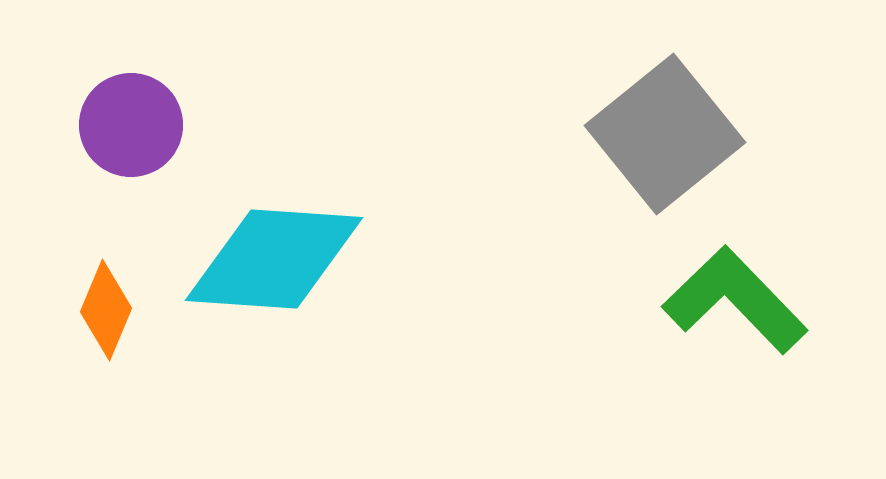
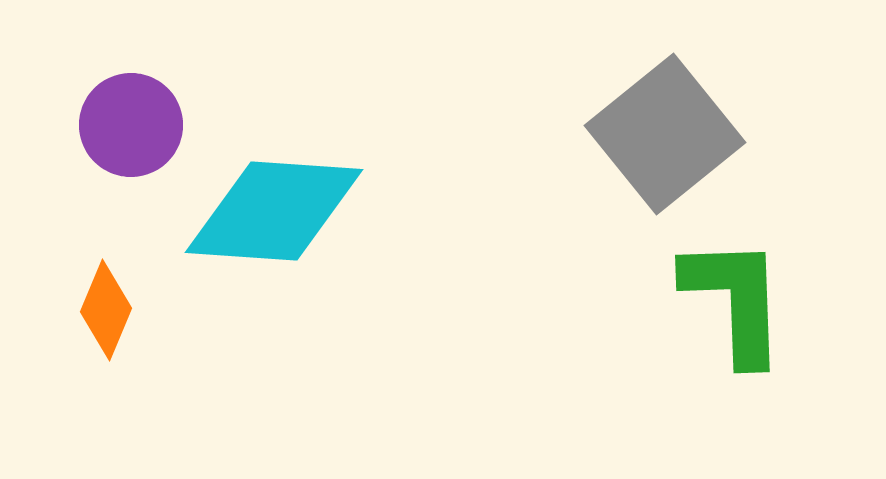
cyan diamond: moved 48 px up
green L-shape: rotated 42 degrees clockwise
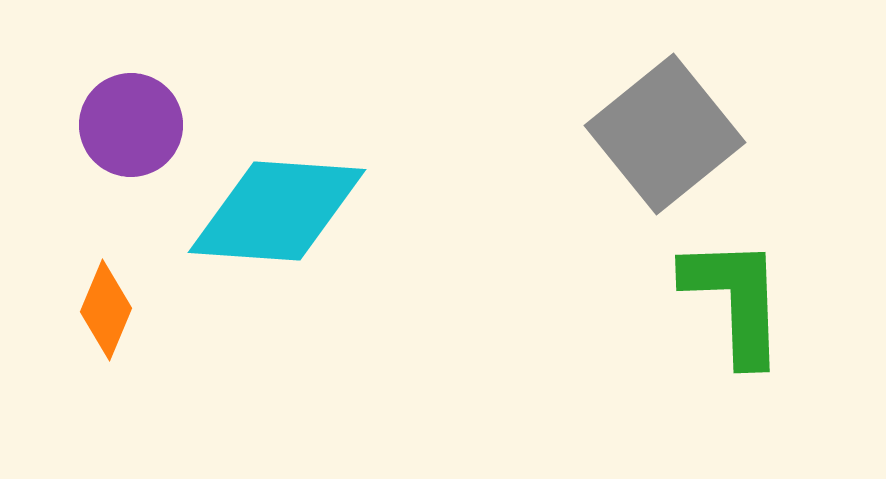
cyan diamond: moved 3 px right
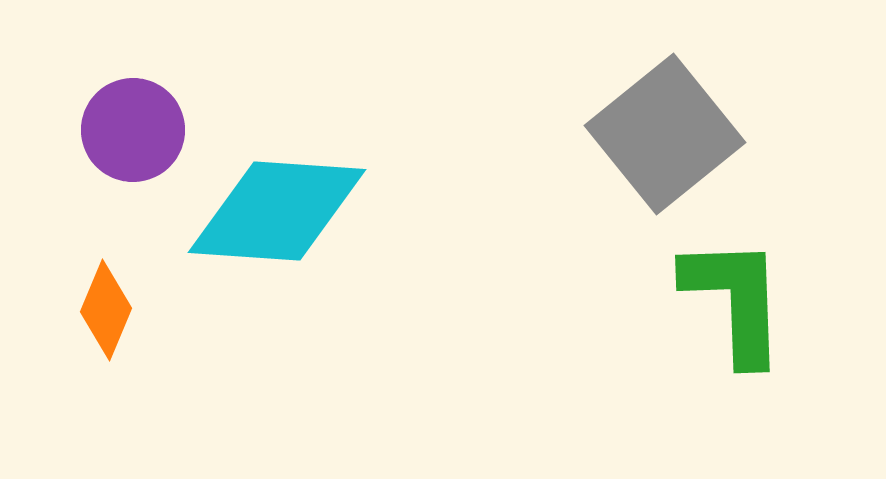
purple circle: moved 2 px right, 5 px down
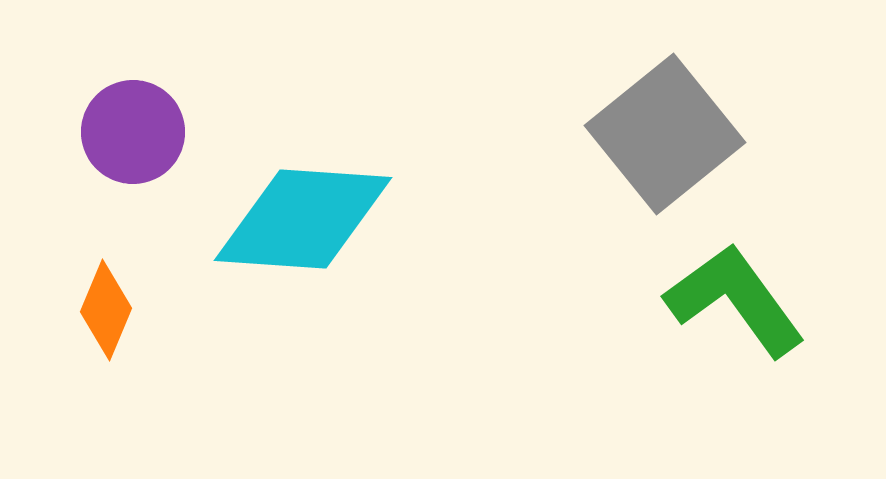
purple circle: moved 2 px down
cyan diamond: moved 26 px right, 8 px down
green L-shape: rotated 34 degrees counterclockwise
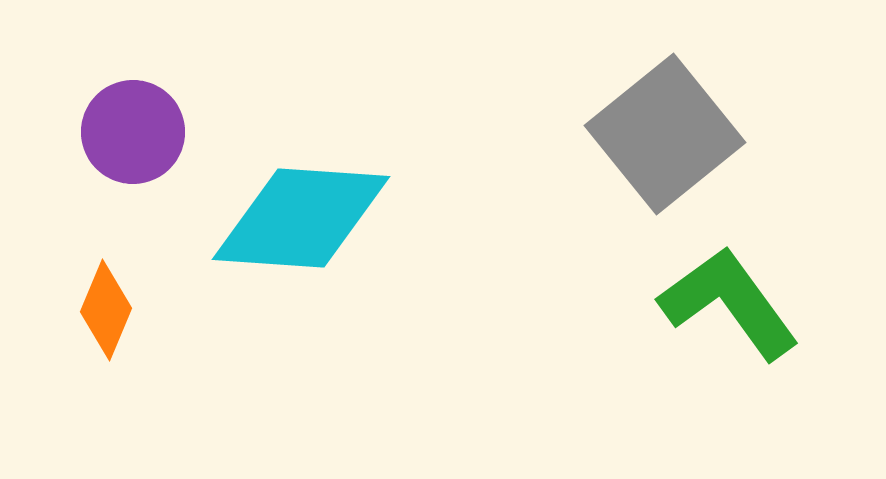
cyan diamond: moved 2 px left, 1 px up
green L-shape: moved 6 px left, 3 px down
